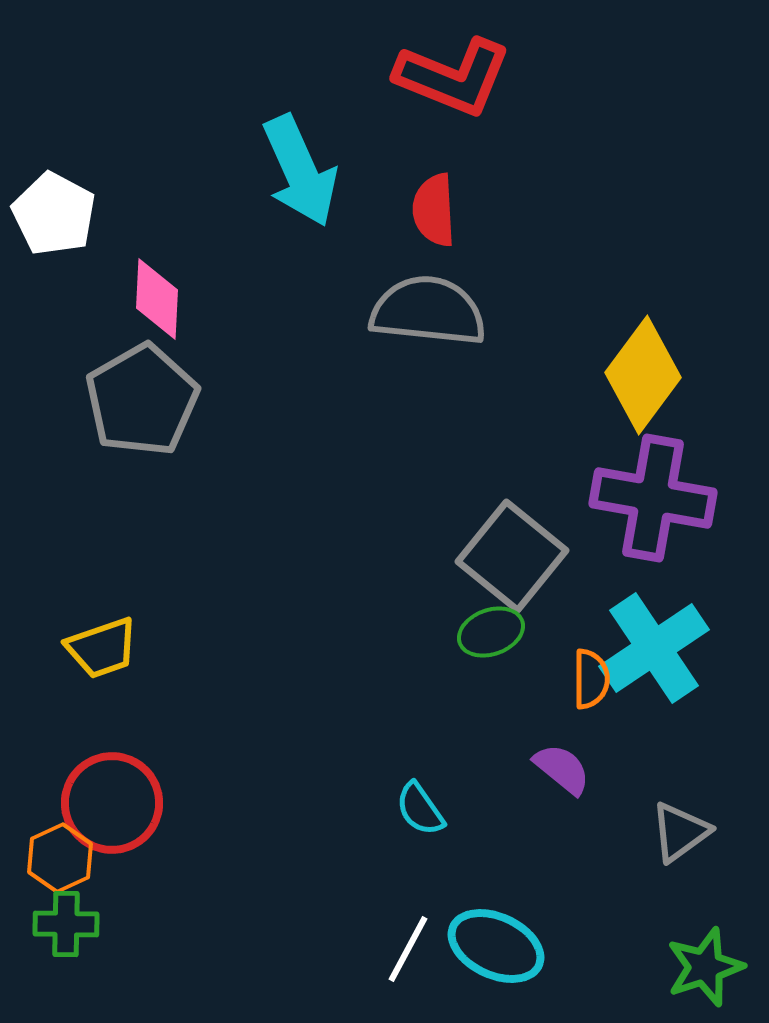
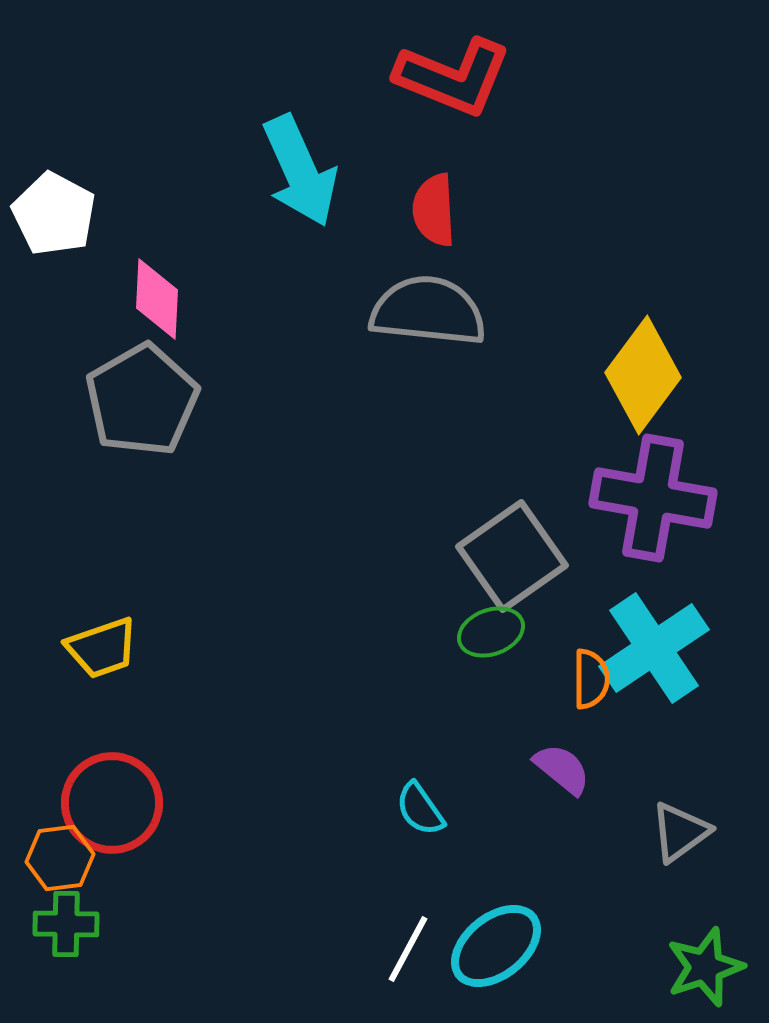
gray square: rotated 16 degrees clockwise
orange hexagon: rotated 18 degrees clockwise
cyan ellipse: rotated 64 degrees counterclockwise
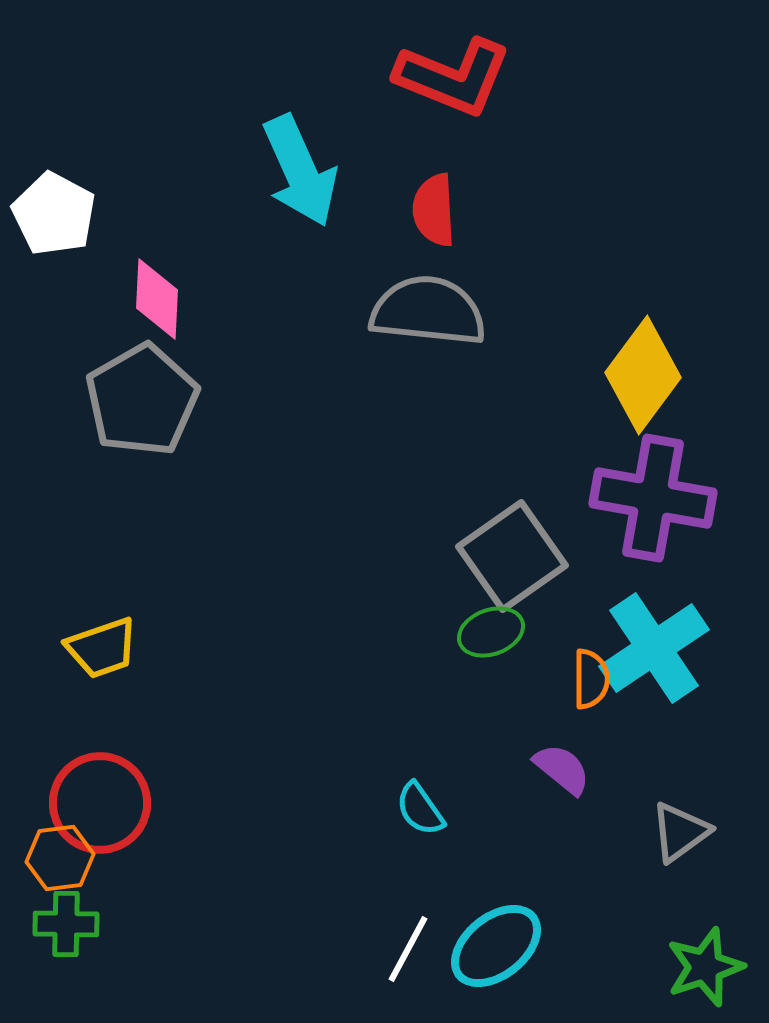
red circle: moved 12 px left
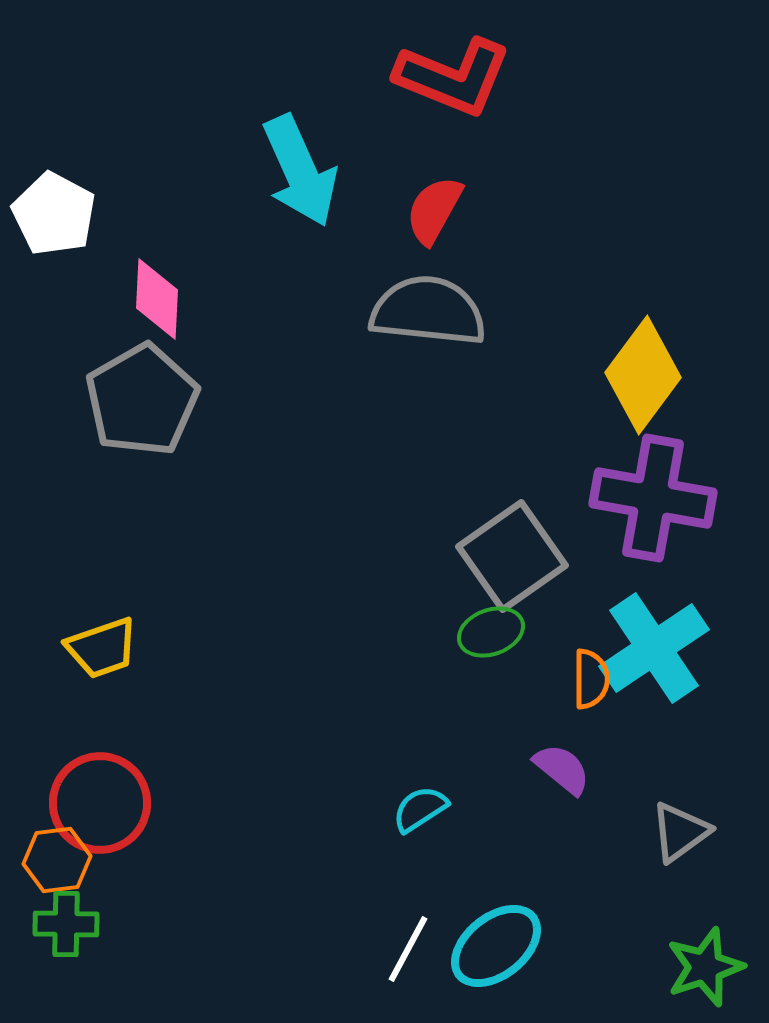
red semicircle: rotated 32 degrees clockwise
cyan semicircle: rotated 92 degrees clockwise
orange hexagon: moved 3 px left, 2 px down
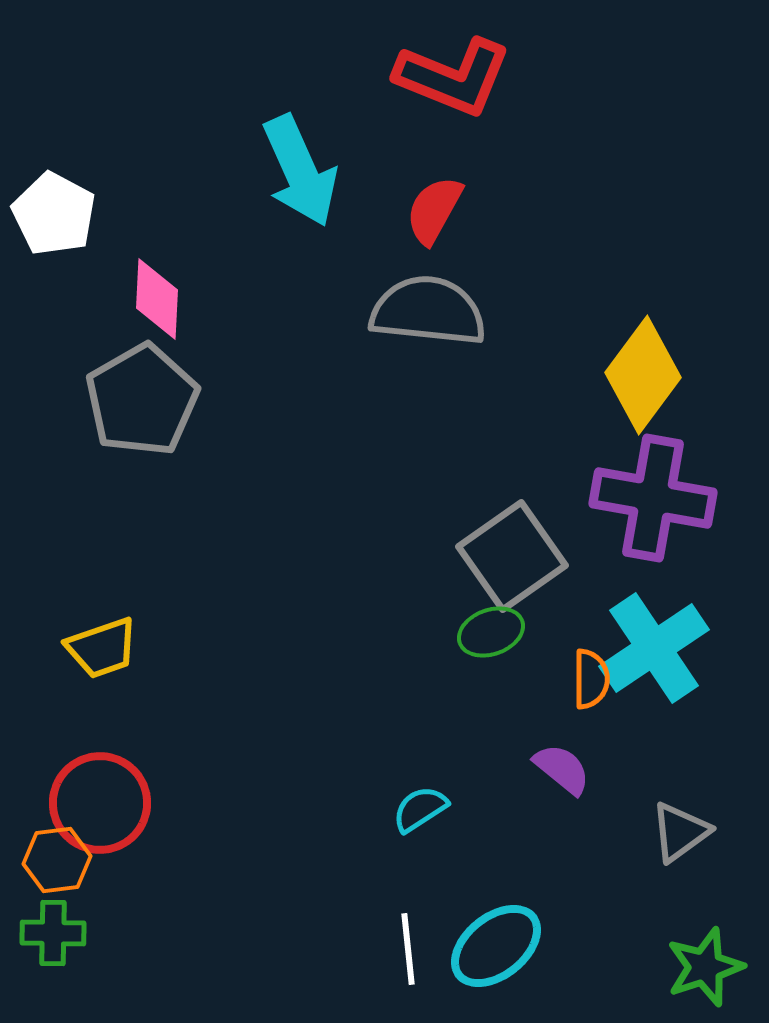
green cross: moved 13 px left, 9 px down
white line: rotated 34 degrees counterclockwise
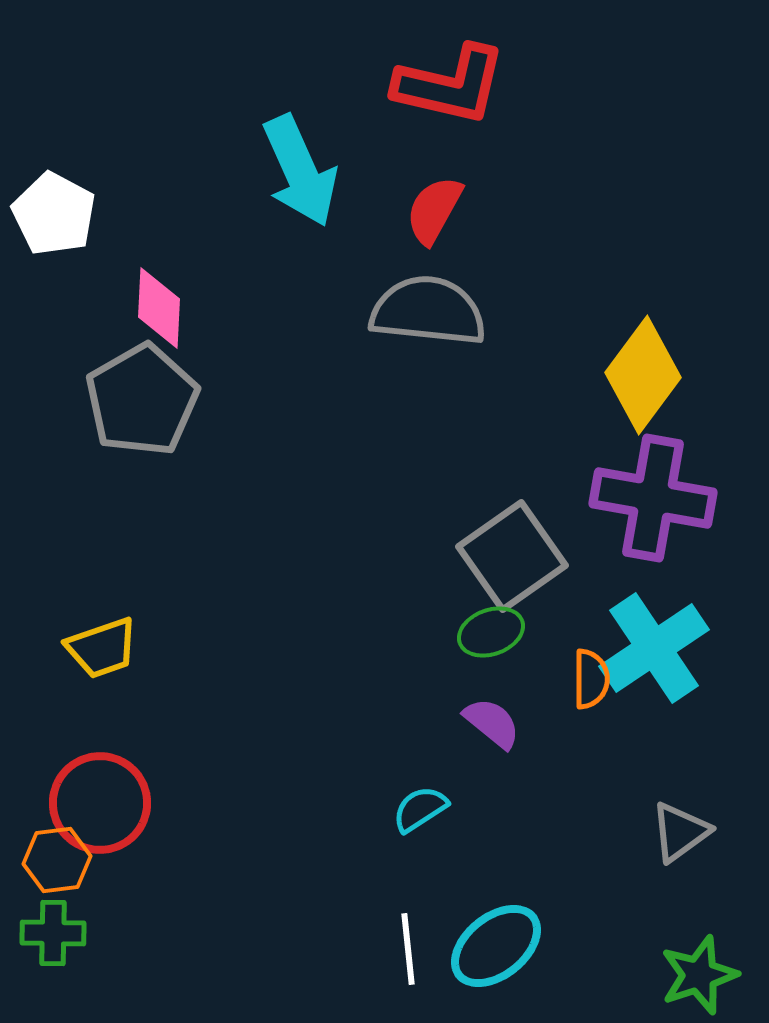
red L-shape: moved 3 px left, 8 px down; rotated 9 degrees counterclockwise
pink diamond: moved 2 px right, 9 px down
purple semicircle: moved 70 px left, 46 px up
green star: moved 6 px left, 8 px down
